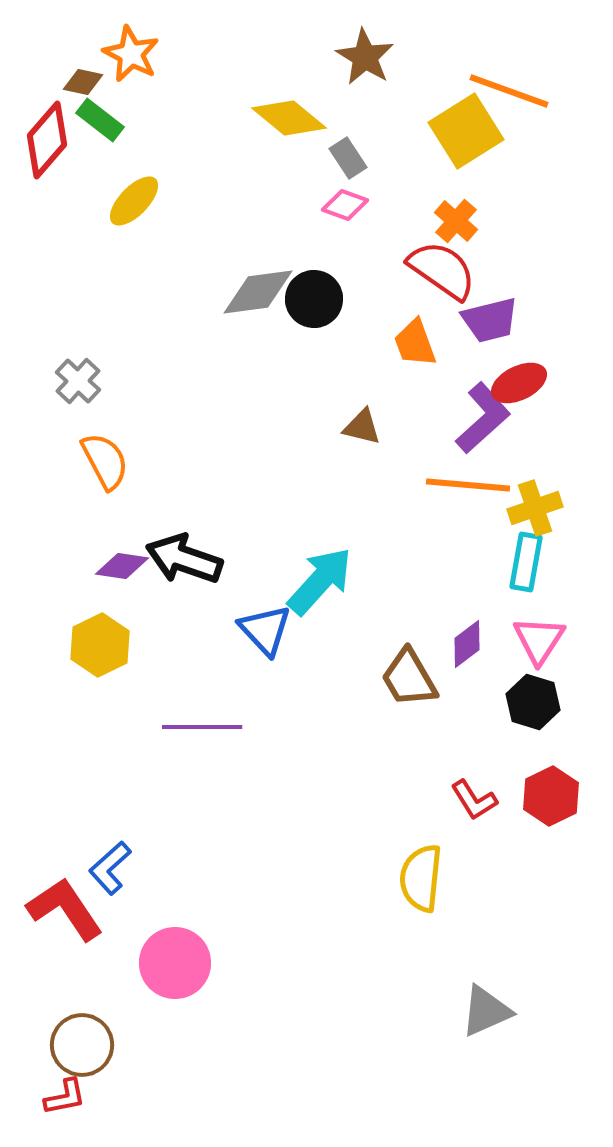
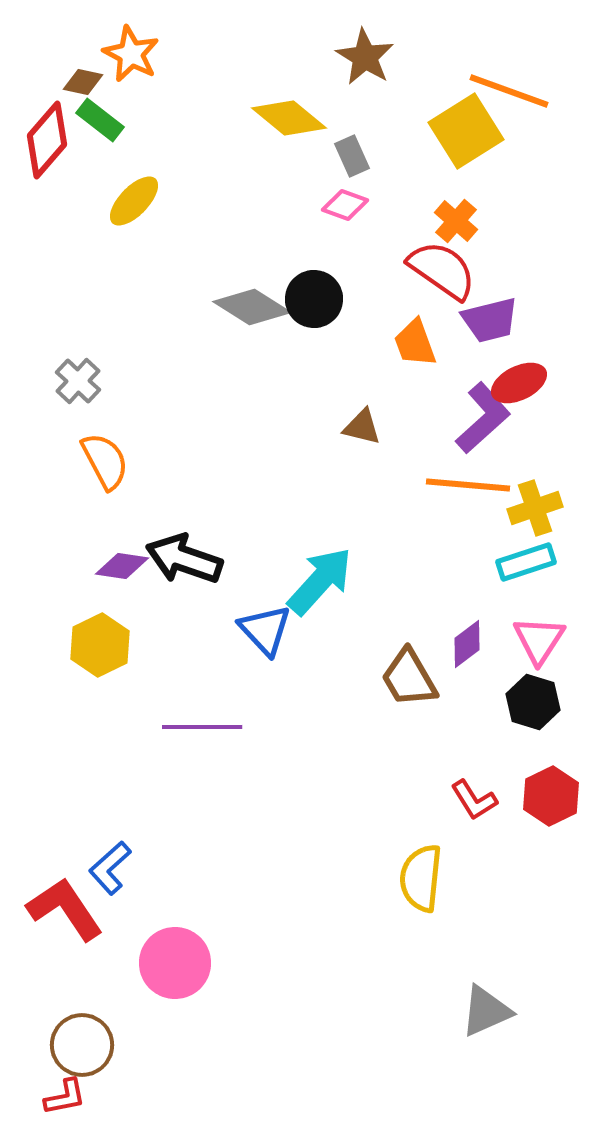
gray rectangle at (348, 158): moved 4 px right, 2 px up; rotated 9 degrees clockwise
gray diamond at (258, 292): moved 6 px left, 15 px down; rotated 40 degrees clockwise
cyan rectangle at (526, 562): rotated 62 degrees clockwise
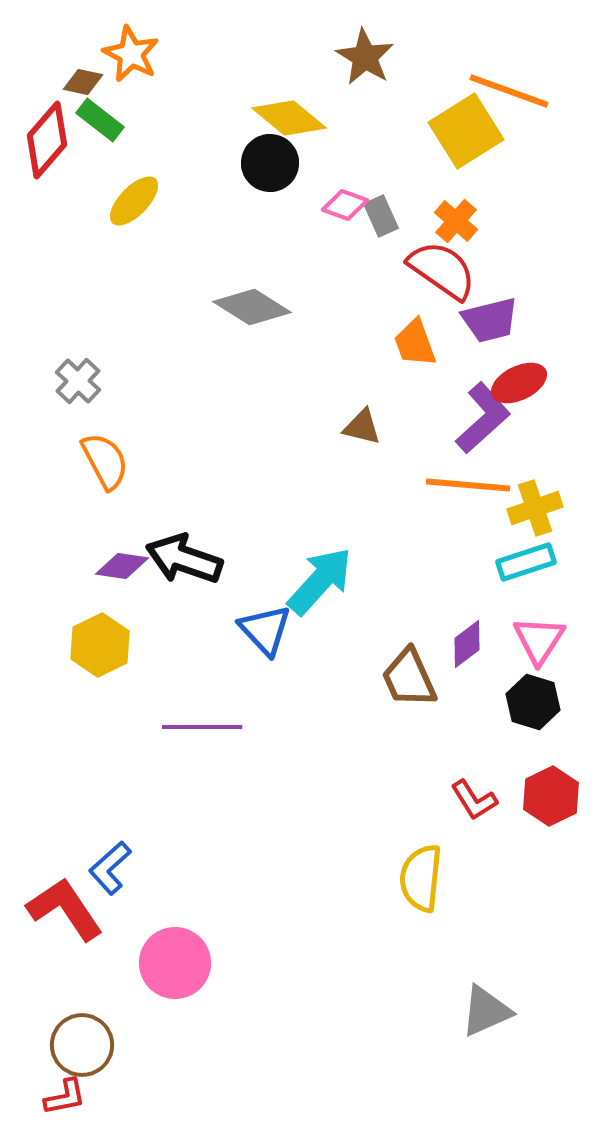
gray rectangle at (352, 156): moved 29 px right, 60 px down
black circle at (314, 299): moved 44 px left, 136 px up
brown trapezoid at (409, 678): rotated 6 degrees clockwise
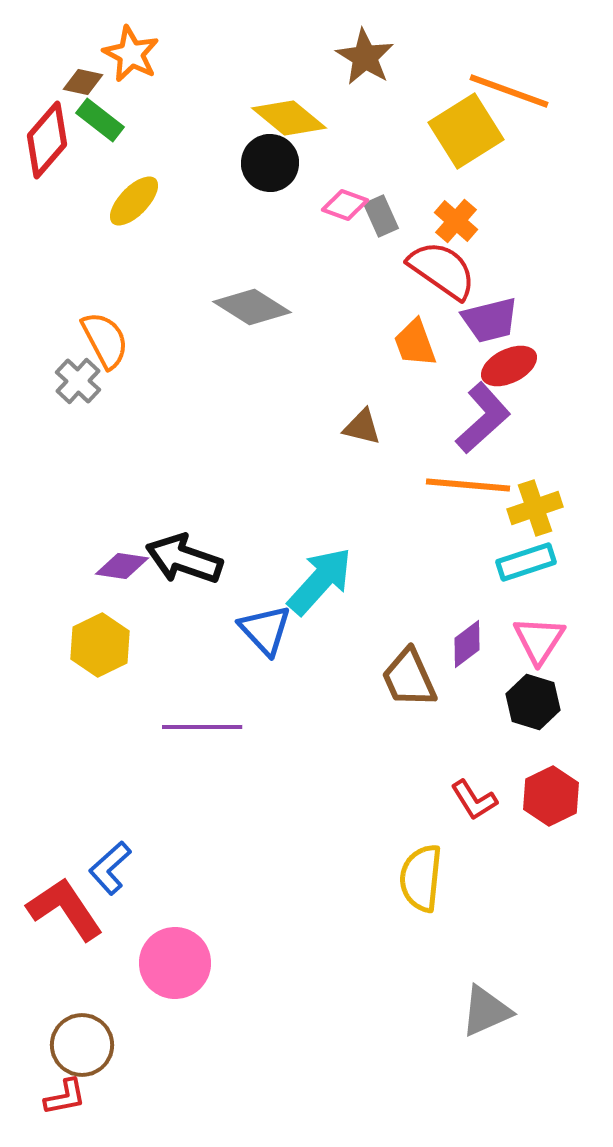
red ellipse at (519, 383): moved 10 px left, 17 px up
orange semicircle at (105, 461): moved 121 px up
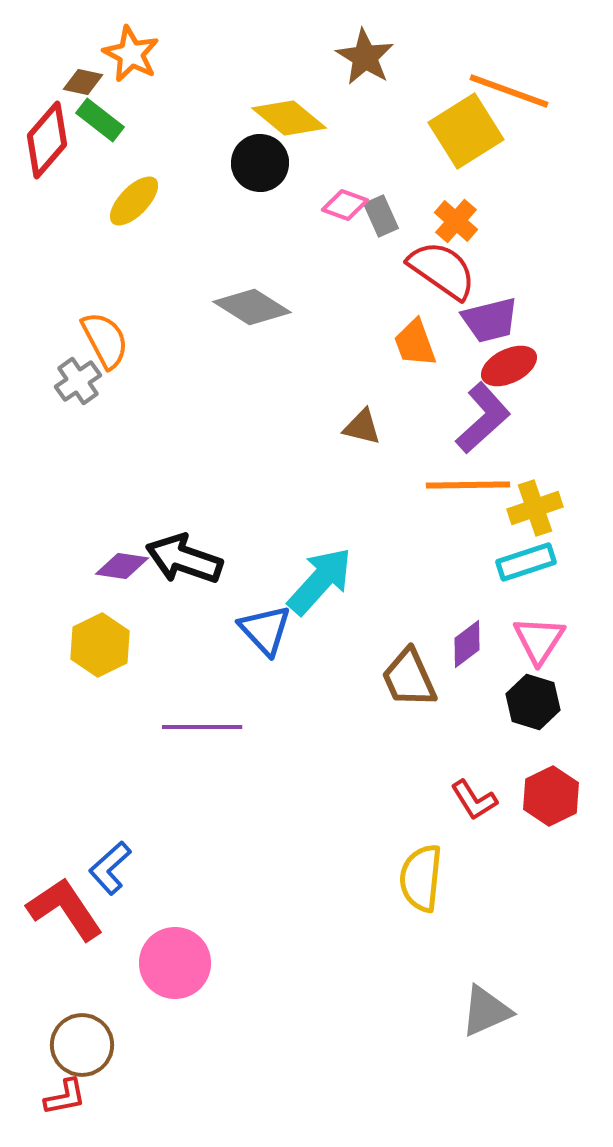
black circle at (270, 163): moved 10 px left
gray cross at (78, 381): rotated 12 degrees clockwise
orange line at (468, 485): rotated 6 degrees counterclockwise
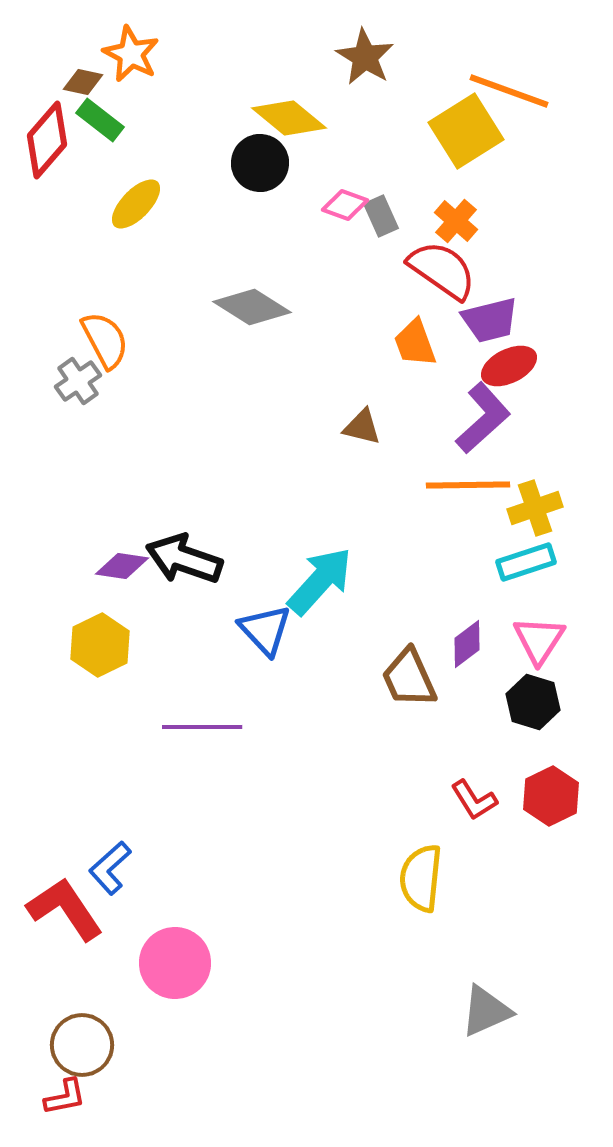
yellow ellipse at (134, 201): moved 2 px right, 3 px down
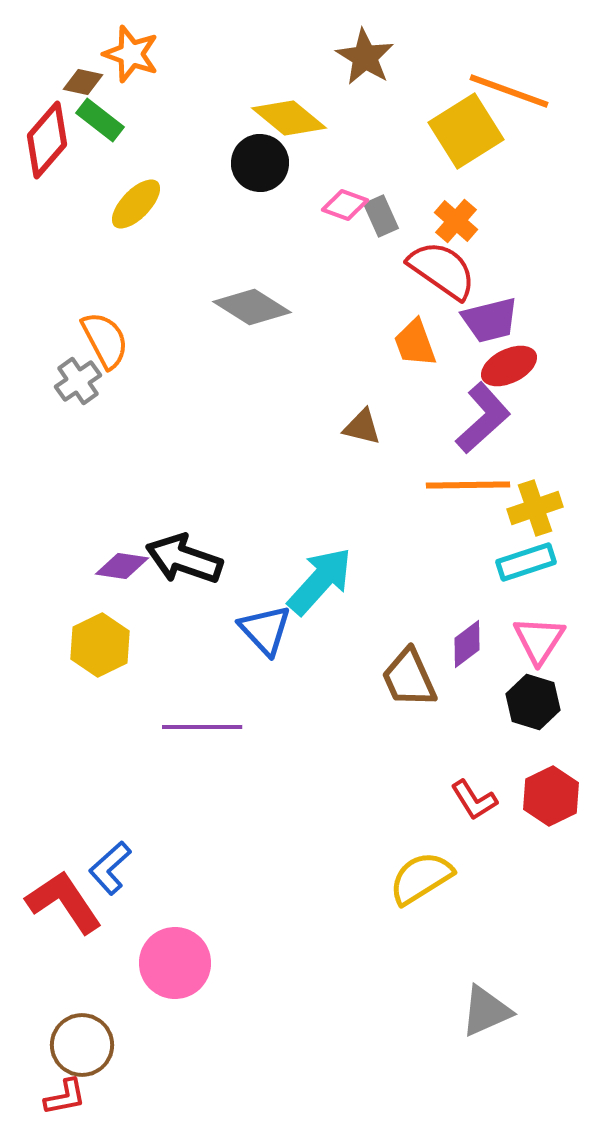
orange star at (131, 54): rotated 8 degrees counterclockwise
yellow semicircle at (421, 878): rotated 52 degrees clockwise
red L-shape at (65, 909): moved 1 px left, 7 px up
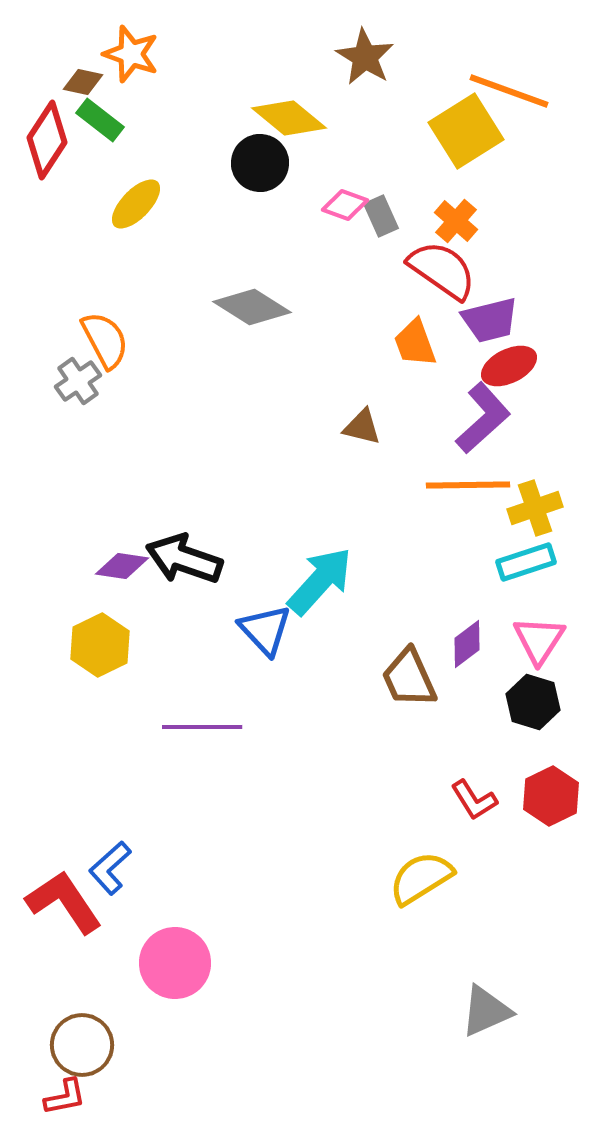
red diamond at (47, 140): rotated 8 degrees counterclockwise
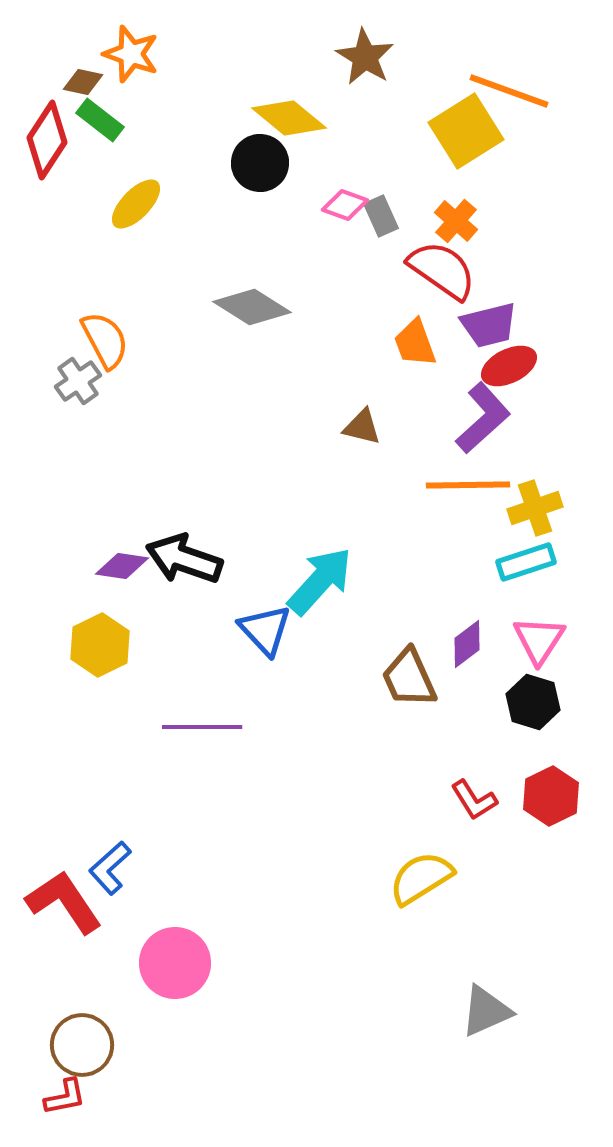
purple trapezoid at (490, 320): moved 1 px left, 5 px down
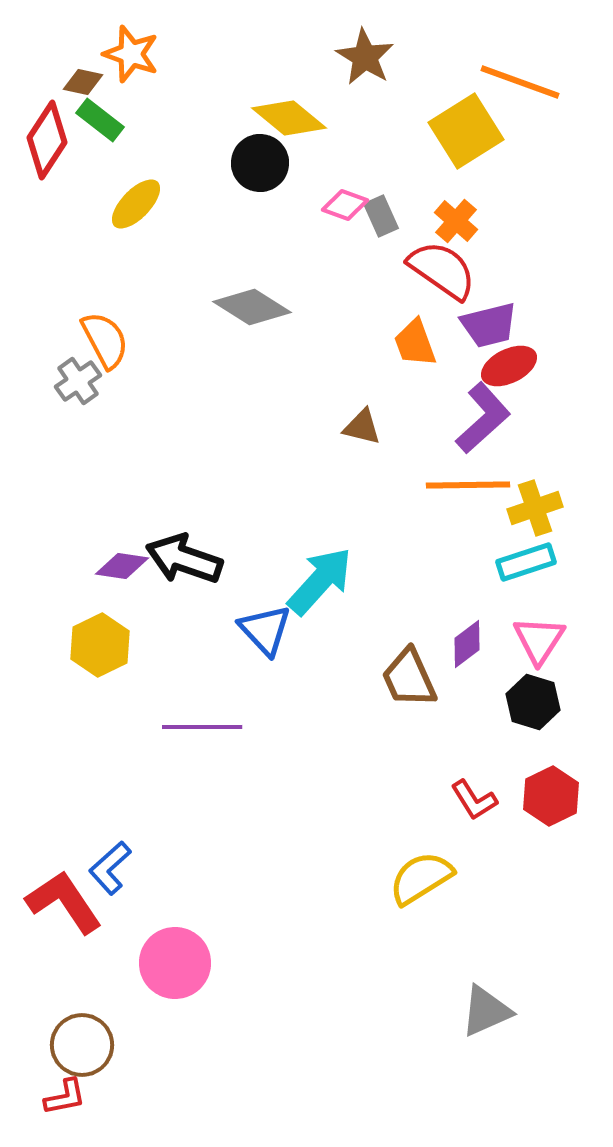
orange line at (509, 91): moved 11 px right, 9 px up
